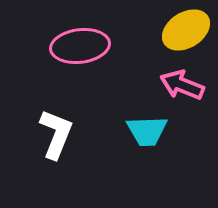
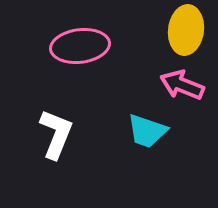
yellow ellipse: rotated 51 degrees counterclockwise
cyan trapezoid: rotated 21 degrees clockwise
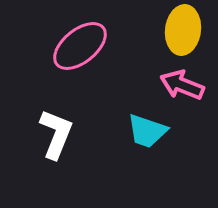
yellow ellipse: moved 3 px left
pink ellipse: rotated 32 degrees counterclockwise
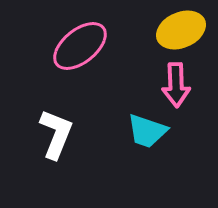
yellow ellipse: moved 2 px left; rotated 60 degrees clockwise
pink arrow: moved 6 px left; rotated 114 degrees counterclockwise
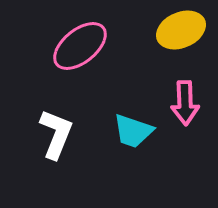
pink arrow: moved 9 px right, 18 px down
cyan trapezoid: moved 14 px left
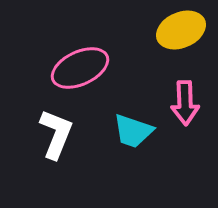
pink ellipse: moved 22 px down; rotated 14 degrees clockwise
